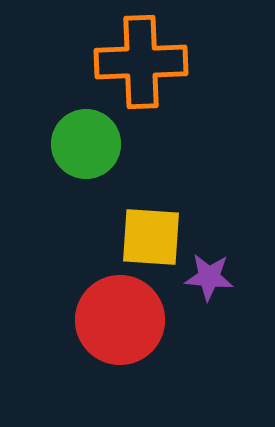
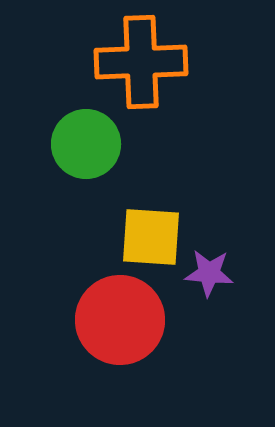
purple star: moved 4 px up
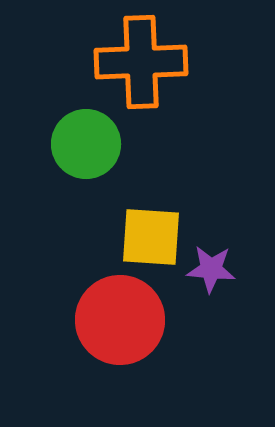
purple star: moved 2 px right, 4 px up
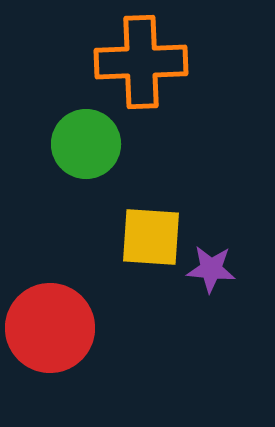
red circle: moved 70 px left, 8 px down
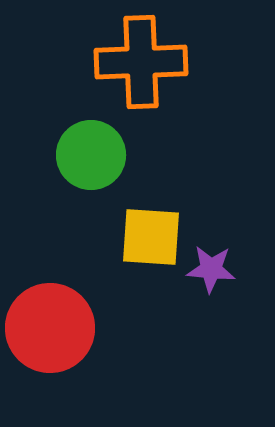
green circle: moved 5 px right, 11 px down
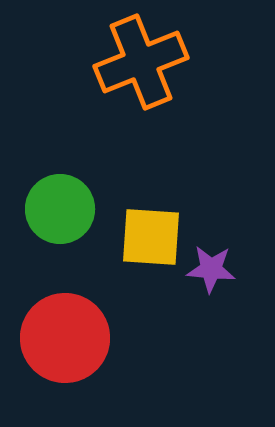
orange cross: rotated 20 degrees counterclockwise
green circle: moved 31 px left, 54 px down
red circle: moved 15 px right, 10 px down
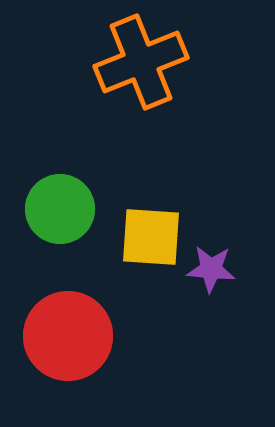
red circle: moved 3 px right, 2 px up
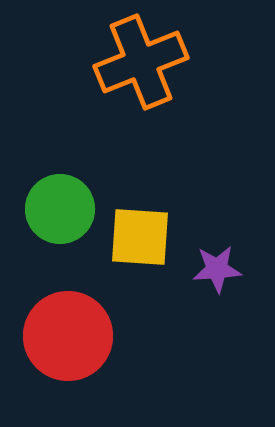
yellow square: moved 11 px left
purple star: moved 6 px right; rotated 9 degrees counterclockwise
